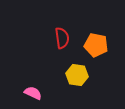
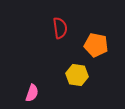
red semicircle: moved 2 px left, 10 px up
pink semicircle: moved 1 px left; rotated 84 degrees clockwise
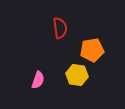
orange pentagon: moved 4 px left, 5 px down; rotated 20 degrees counterclockwise
pink semicircle: moved 6 px right, 13 px up
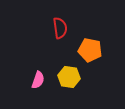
orange pentagon: moved 2 px left; rotated 20 degrees clockwise
yellow hexagon: moved 8 px left, 2 px down
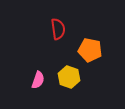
red semicircle: moved 2 px left, 1 px down
yellow hexagon: rotated 10 degrees clockwise
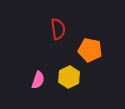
yellow hexagon: rotated 15 degrees clockwise
